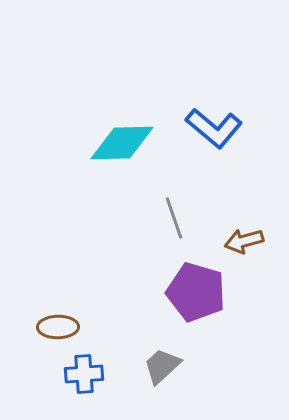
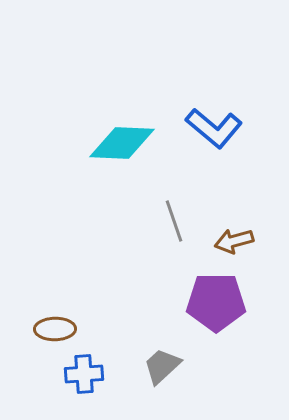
cyan diamond: rotated 4 degrees clockwise
gray line: moved 3 px down
brown arrow: moved 10 px left
purple pentagon: moved 20 px right, 10 px down; rotated 16 degrees counterclockwise
brown ellipse: moved 3 px left, 2 px down
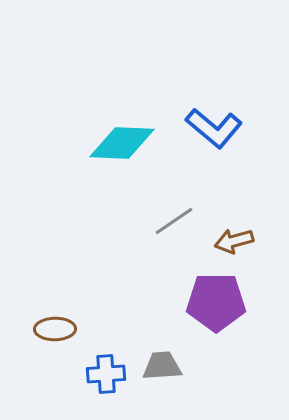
gray line: rotated 75 degrees clockwise
gray trapezoid: rotated 39 degrees clockwise
blue cross: moved 22 px right
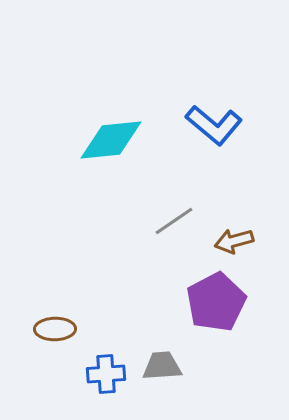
blue L-shape: moved 3 px up
cyan diamond: moved 11 px left, 3 px up; rotated 8 degrees counterclockwise
purple pentagon: rotated 28 degrees counterclockwise
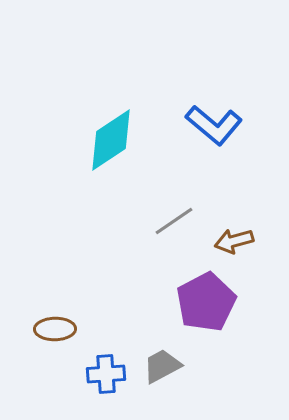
cyan diamond: rotated 28 degrees counterclockwise
purple pentagon: moved 10 px left
gray trapezoid: rotated 24 degrees counterclockwise
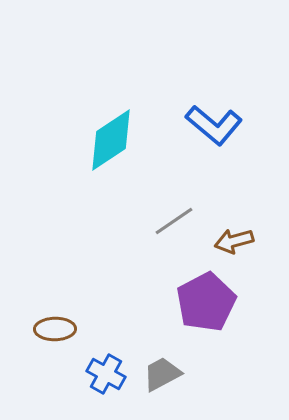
gray trapezoid: moved 8 px down
blue cross: rotated 33 degrees clockwise
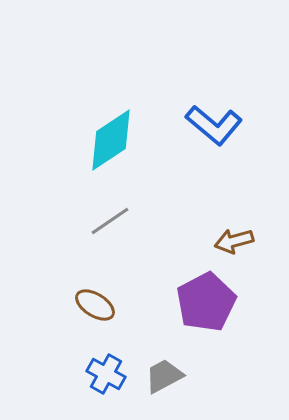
gray line: moved 64 px left
brown ellipse: moved 40 px right, 24 px up; rotated 33 degrees clockwise
gray trapezoid: moved 2 px right, 2 px down
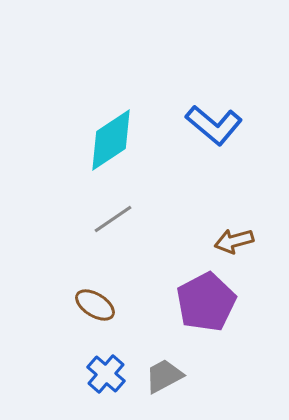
gray line: moved 3 px right, 2 px up
blue cross: rotated 12 degrees clockwise
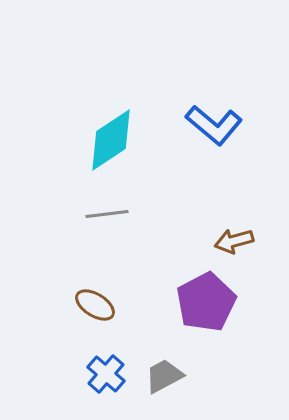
gray line: moved 6 px left, 5 px up; rotated 27 degrees clockwise
